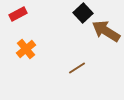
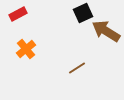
black square: rotated 18 degrees clockwise
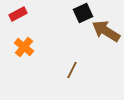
orange cross: moved 2 px left, 2 px up; rotated 12 degrees counterclockwise
brown line: moved 5 px left, 2 px down; rotated 30 degrees counterclockwise
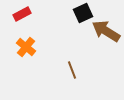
red rectangle: moved 4 px right
orange cross: moved 2 px right
brown line: rotated 48 degrees counterclockwise
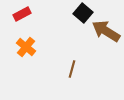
black square: rotated 24 degrees counterclockwise
brown line: moved 1 px up; rotated 36 degrees clockwise
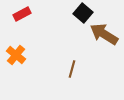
brown arrow: moved 2 px left, 3 px down
orange cross: moved 10 px left, 8 px down
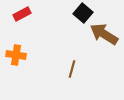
orange cross: rotated 30 degrees counterclockwise
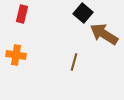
red rectangle: rotated 48 degrees counterclockwise
brown line: moved 2 px right, 7 px up
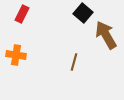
red rectangle: rotated 12 degrees clockwise
brown arrow: moved 2 px right, 1 px down; rotated 28 degrees clockwise
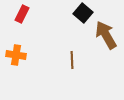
brown line: moved 2 px left, 2 px up; rotated 18 degrees counterclockwise
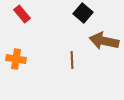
red rectangle: rotated 66 degrees counterclockwise
brown arrow: moved 2 px left, 6 px down; rotated 48 degrees counterclockwise
orange cross: moved 4 px down
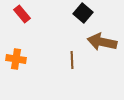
brown arrow: moved 2 px left, 1 px down
